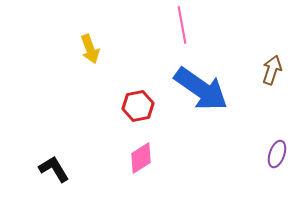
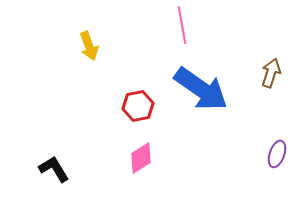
yellow arrow: moved 1 px left, 3 px up
brown arrow: moved 1 px left, 3 px down
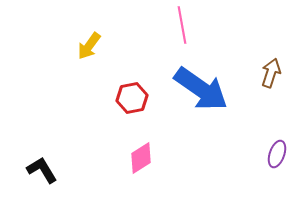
yellow arrow: rotated 56 degrees clockwise
red hexagon: moved 6 px left, 8 px up
black L-shape: moved 12 px left, 1 px down
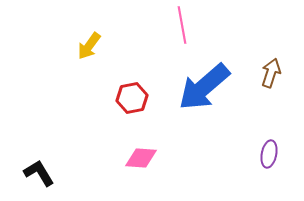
blue arrow: moved 3 px right, 2 px up; rotated 104 degrees clockwise
purple ellipse: moved 8 px left; rotated 8 degrees counterclockwise
pink diamond: rotated 36 degrees clockwise
black L-shape: moved 3 px left, 3 px down
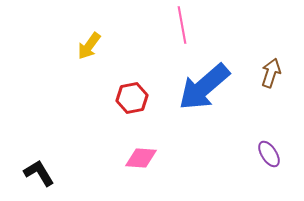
purple ellipse: rotated 44 degrees counterclockwise
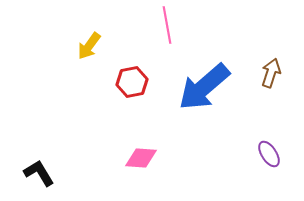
pink line: moved 15 px left
red hexagon: moved 16 px up
